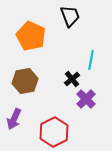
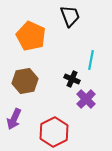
black cross: rotated 28 degrees counterclockwise
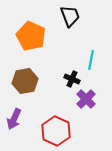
red hexagon: moved 2 px right, 1 px up; rotated 8 degrees counterclockwise
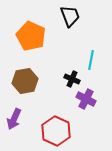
purple cross: rotated 18 degrees counterclockwise
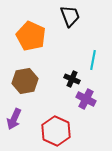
cyan line: moved 2 px right
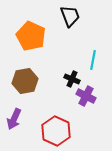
purple cross: moved 3 px up
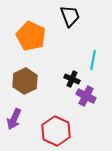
brown hexagon: rotated 15 degrees counterclockwise
